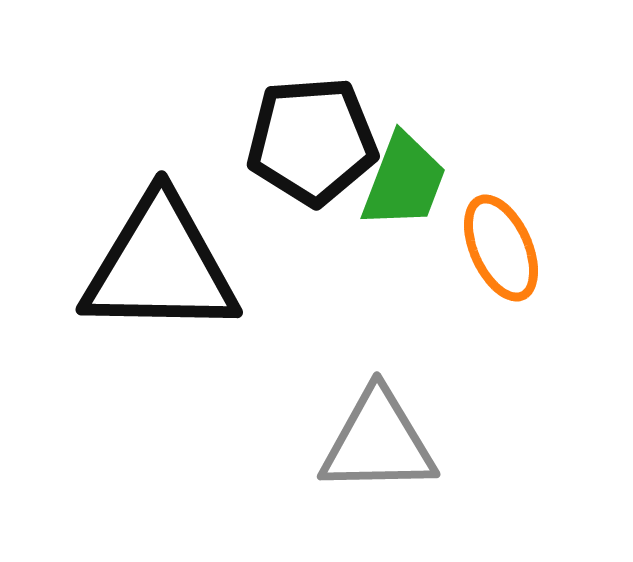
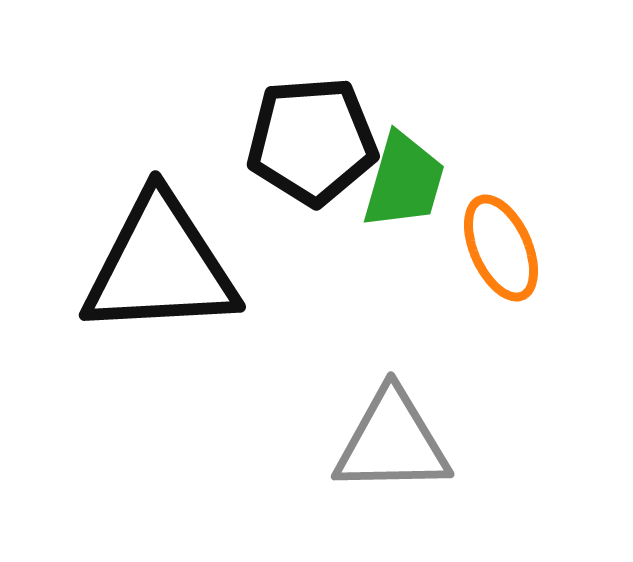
green trapezoid: rotated 5 degrees counterclockwise
black triangle: rotated 4 degrees counterclockwise
gray triangle: moved 14 px right
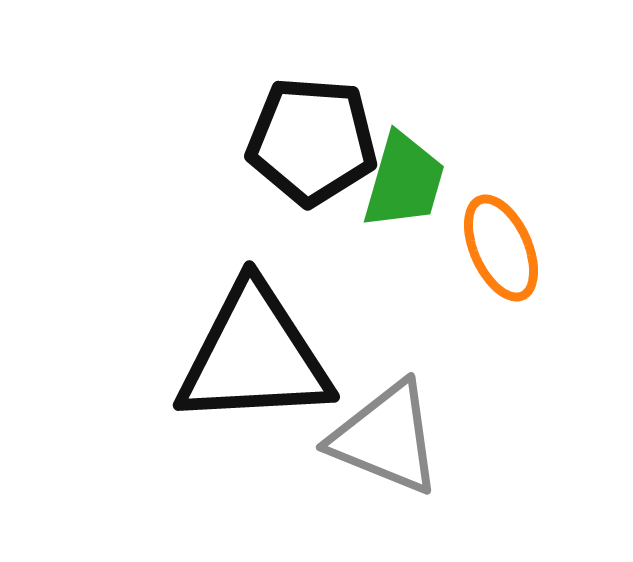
black pentagon: rotated 8 degrees clockwise
black triangle: moved 94 px right, 90 px down
gray triangle: moved 6 px left, 4 px up; rotated 23 degrees clockwise
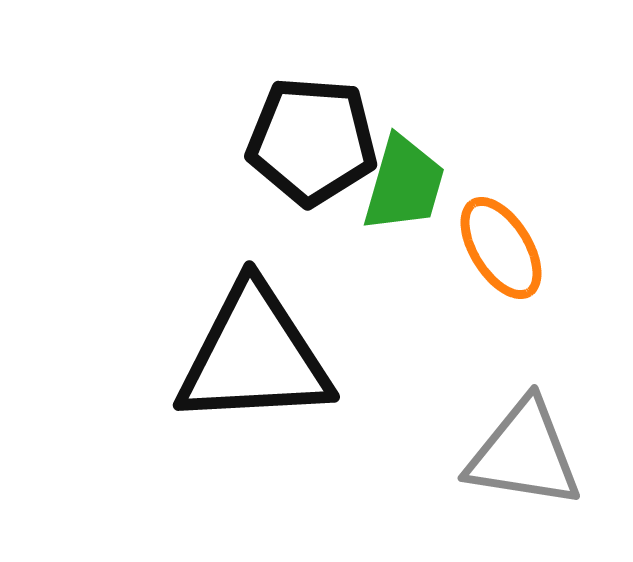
green trapezoid: moved 3 px down
orange ellipse: rotated 8 degrees counterclockwise
gray triangle: moved 138 px right, 16 px down; rotated 13 degrees counterclockwise
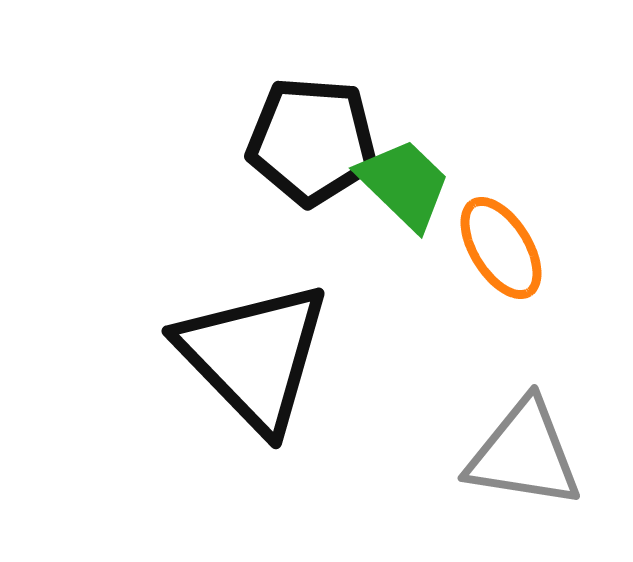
green trapezoid: rotated 62 degrees counterclockwise
black triangle: rotated 49 degrees clockwise
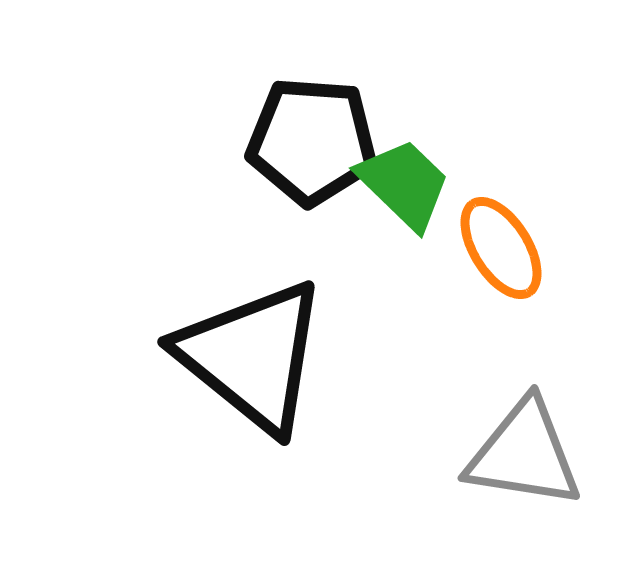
black triangle: moved 2 px left; rotated 7 degrees counterclockwise
